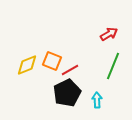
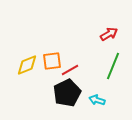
orange square: rotated 30 degrees counterclockwise
cyan arrow: rotated 70 degrees counterclockwise
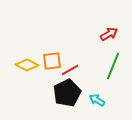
yellow diamond: rotated 50 degrees clockwise
cyan arrow: rotated 14 degrees clockwise
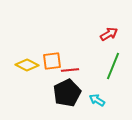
red line: rotated 24 degrees clockwise
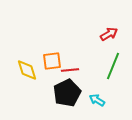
yellow diamond: moved 5 px down; rotated 45 degrees clockwise
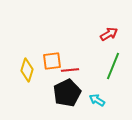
yellow diamond: rotated 35 degrees clockwise
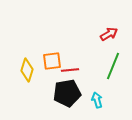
black pentagon: rotated 16 degrees clockwise
cyan arrow: rotated 42 degrees clockwise
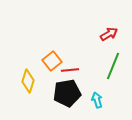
orange square: rotated 30 degrees counterclockwise
yellow diamond: moved 1 px right, 11 px down
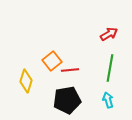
green line: moved 3 px left, 2 px down; rotated 12 degrees counterclockwise
yellow diamond: moved 2 px left
black pentagon: moved 7 px down
cyan arrow: moved 11 px right
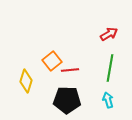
black pentagon: rotated 12 degrees clockwise
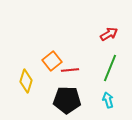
green line: rotated 12 degrees clockwise
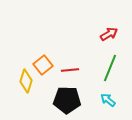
orange square: moved 9 px left, 4 px down
cyan arrow: rotated 35 degrees counterclockwise
